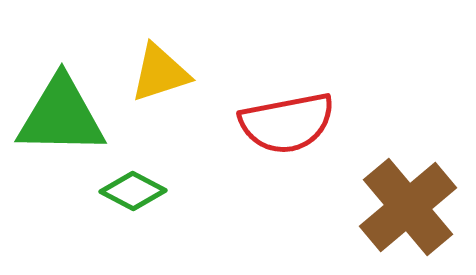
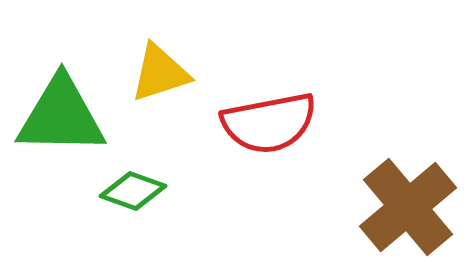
red semicircle: moved 18 px left
green diamond: rotated 8 degrees counterclockwise
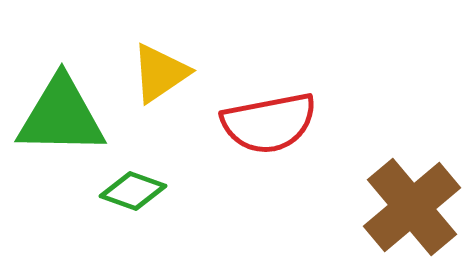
yellow triangle: rotated 16 degrees counterclockwise
brown cross: moved 4 px right
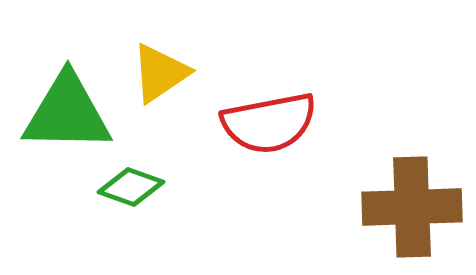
green triangle: moved 6 px right, 3 px up
green diamond: moved 2 px left, 4 px up
brown cross: rotated 38 degrees clockwise
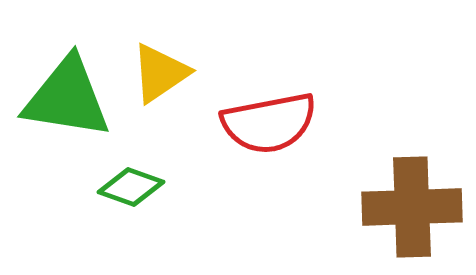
green triangle: moved 15 px up; rotated 8 degrees clockwise
